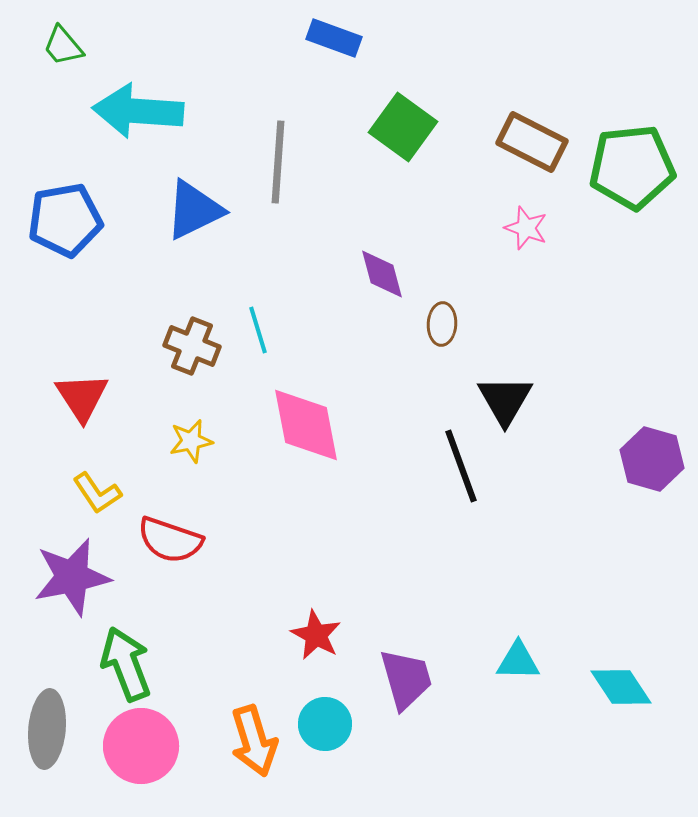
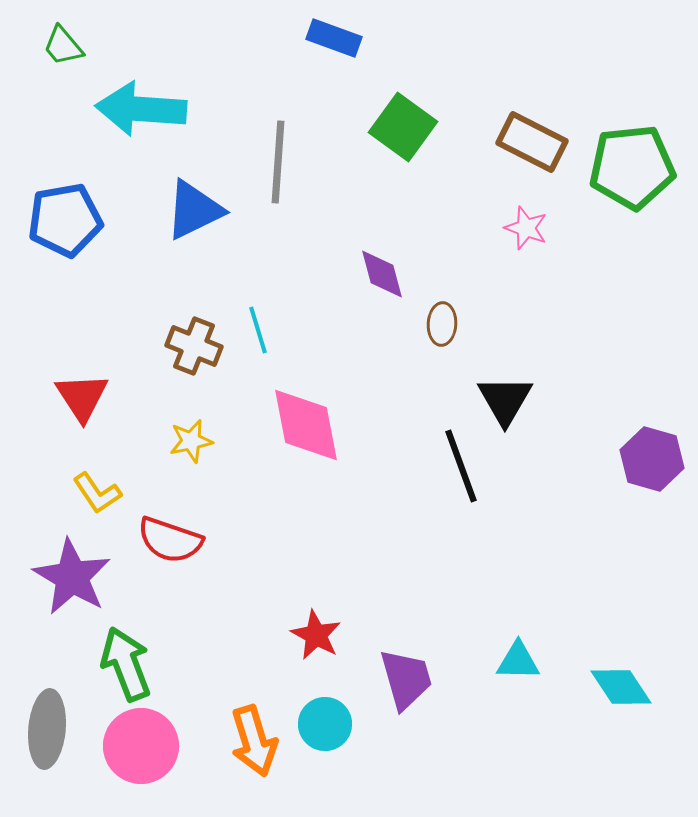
cyan arrow: moved 3 px right, 2 px up
brown cross: moved 2 px right
purple star: rotated 30 degrees counterclockwise
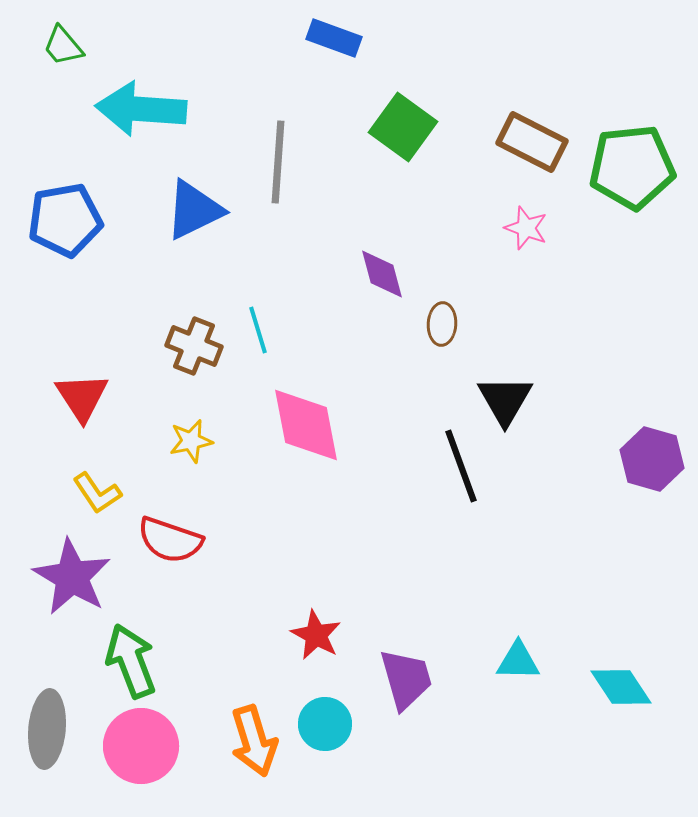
green arrow: moved 5 px right, 3 px up
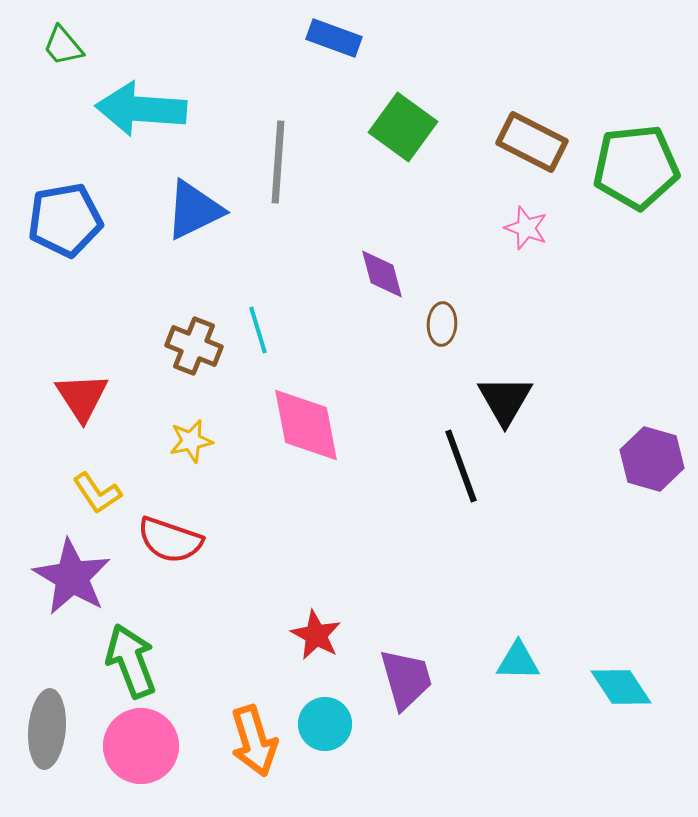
green pentagon: moved 4 px right
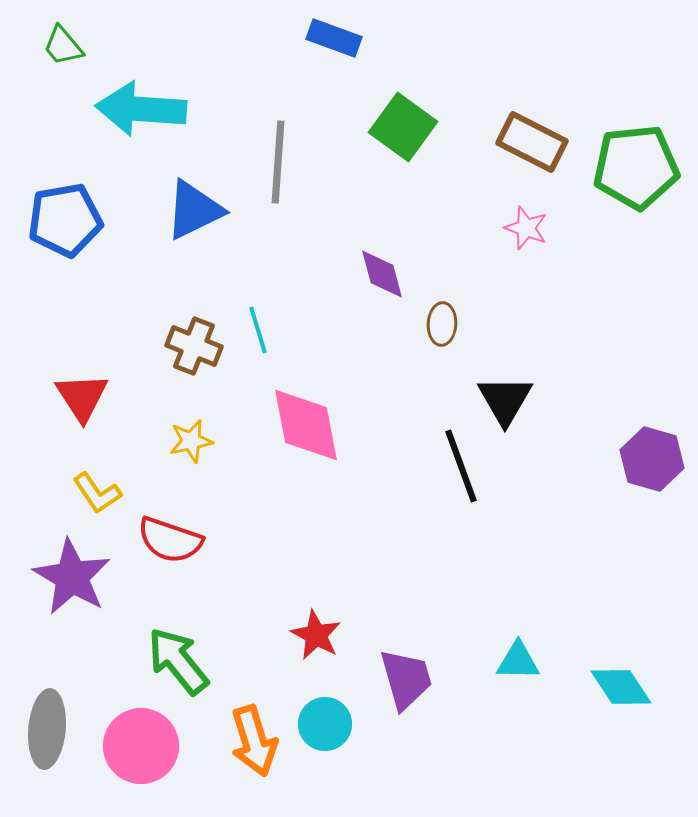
green arrow: moved 47 px right; rotated 18 degrees counterclockwise
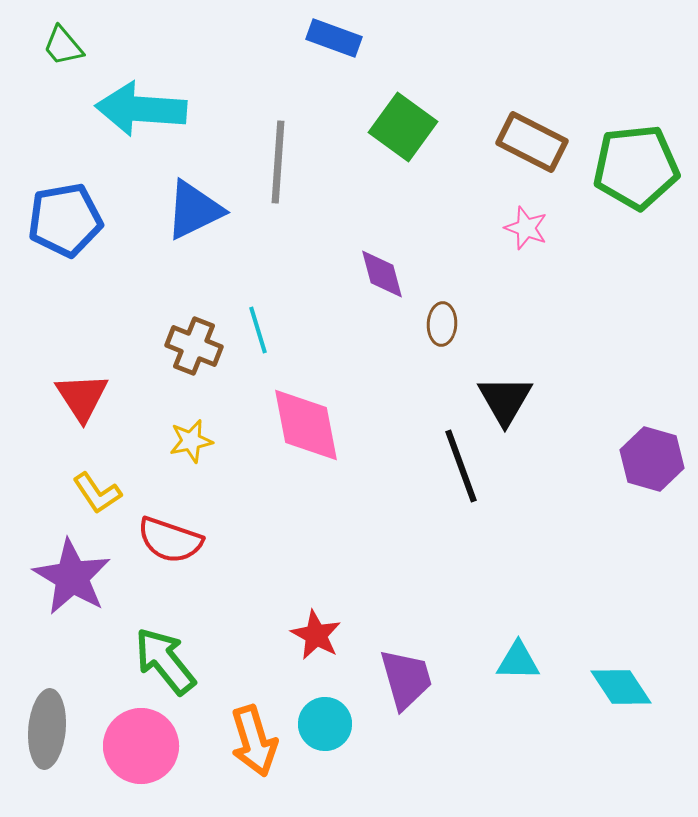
green arrow: moved 13 px left
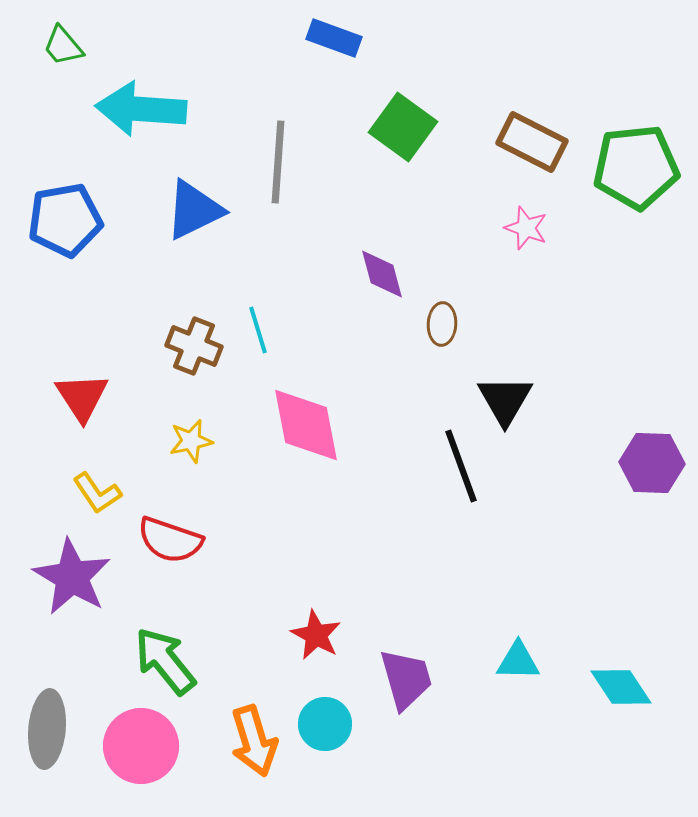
purple hexagon: moved 4 px down; rotated 14 degrees counterclockwise
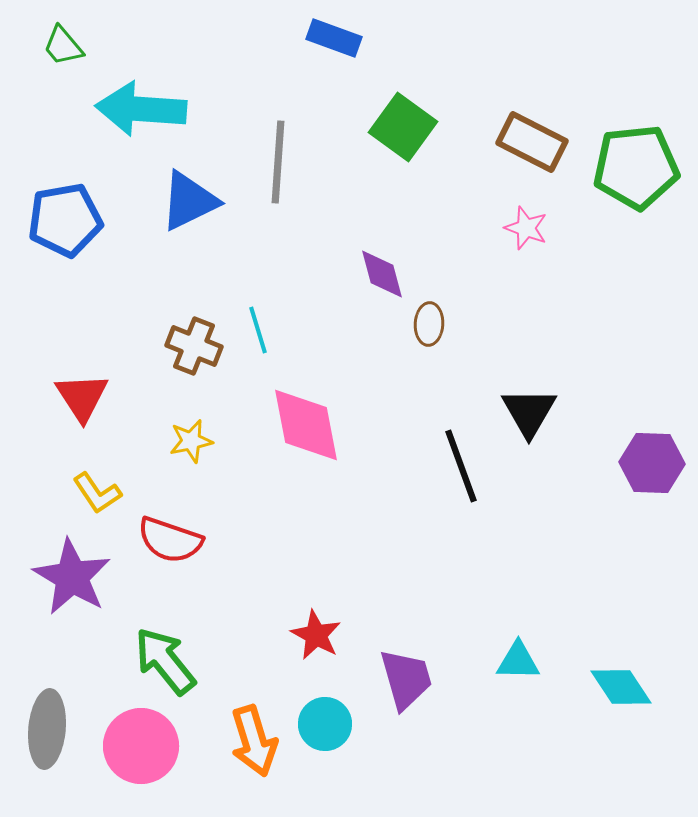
blue triangle: moved 5 px left, 9 px up
brown ellipse: moved 13 px left
black triangle: moved 24 px right, 12 px down
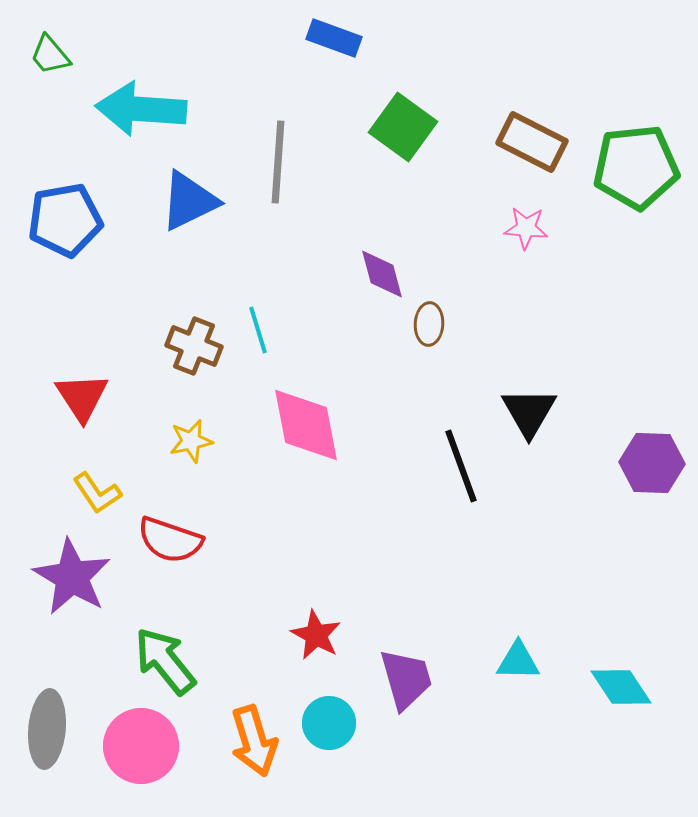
green trapezoid: moved 13 px left, 9 px down
pink star: rotated 15 degrees counterclockwise
cyan circle: moved 4 px right, 1 px up
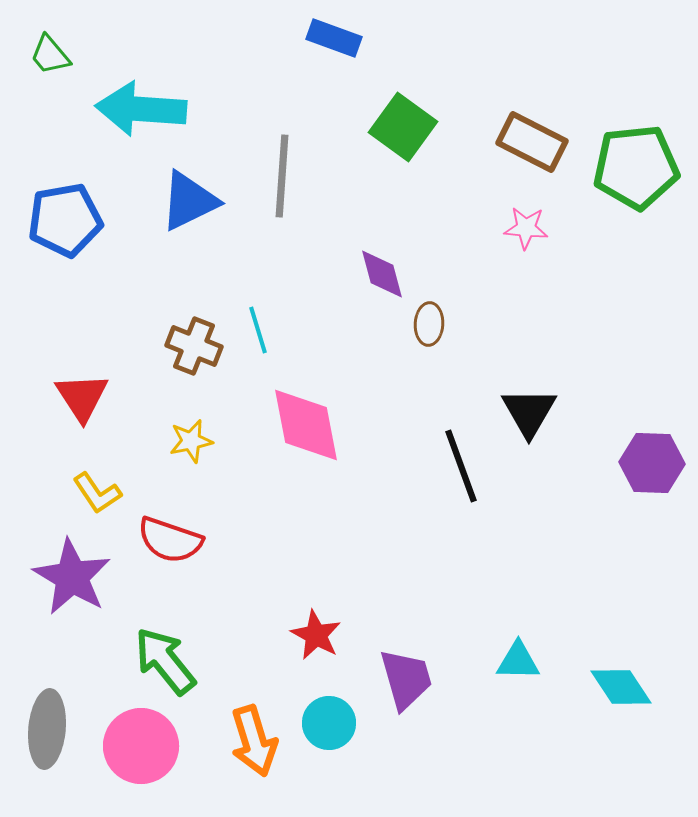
gray line: moved 4 px right, 14 px down
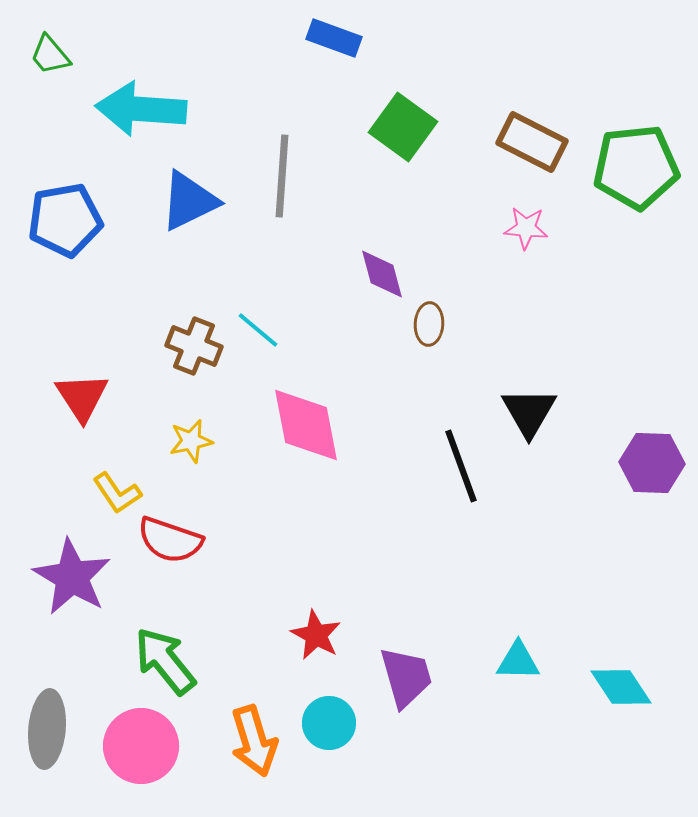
cyan line: rotated 33 degrees counterclockwise
yellow L-shape: moved 20 px right
purple trapezoid: moved 2 px up
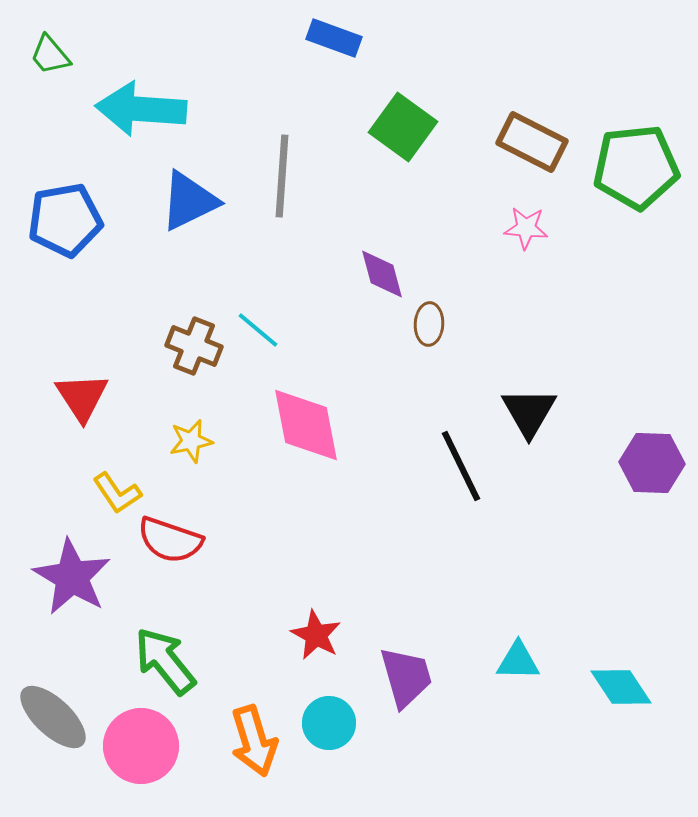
black line: rotated 6 degrees counterclockwise
gray ellipse: moved 6 px right, 12 px up; rotated 52 degrees counterclockwise
